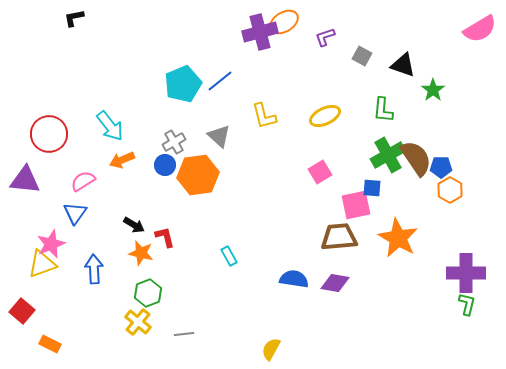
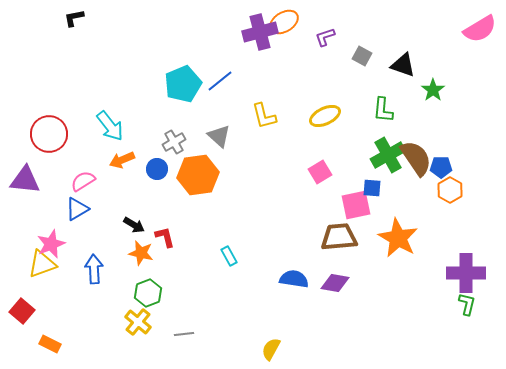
blue circle at (165, 165): moved 8 px left, 4 px down
blue triangle at (75, 213): moved 2 px right, 4 px up; rotated 25 degrees clockwise
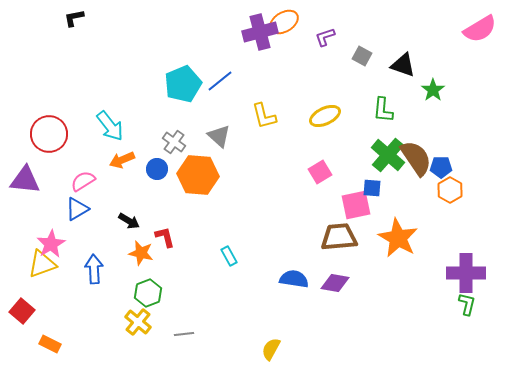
gray cross at (174, 142): rotated 25 degrees counterclockwise
green cross at (388, 155): rotated 20 degrees counterclockwise
orange hexagon at (198, 175): rotated 12 degrees clockwise
black arrow at (134, 225): moved 5 px left, 4 px up
pink star at (51, 244): rotated 8 degrees counterclockwise
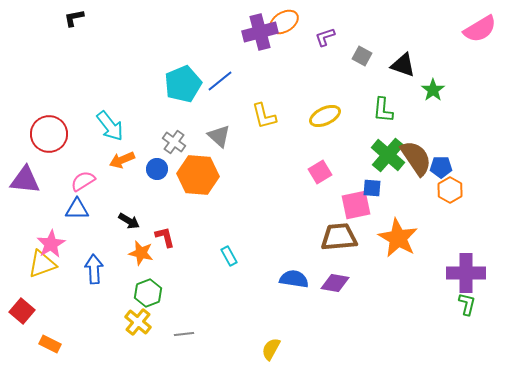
blue triangle at (77, 209): rotated 30 degrees clockwise
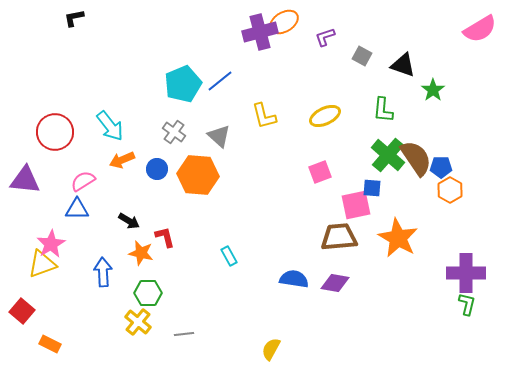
red circle at (49, 134): moved 6 px right, 2 px up
gray cross at (174, 142): moved 10 px up
pink square at (320, 172): rotated 10 degrees clockwise
blue arrow at (94, 269): moved 9 px right, 3 px down
green hexagon at (148, 293): rotated 20 degrees clockwise
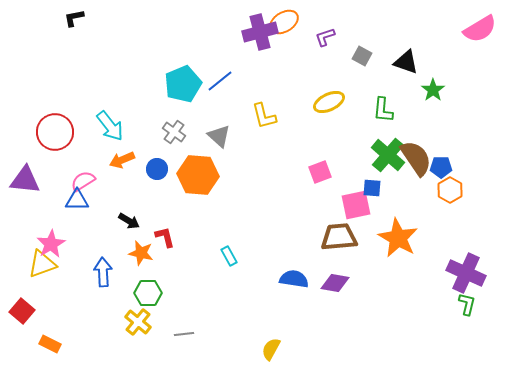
black triangle at (403, 65): moved 3 px right, 3 px up
yellow ellipse at (325, 116): moved 4 px right, 14 px up
blue triangle at (77, 209): moved 9 px up
purple cross at (466, 273): rotated 24 degrees clockwise
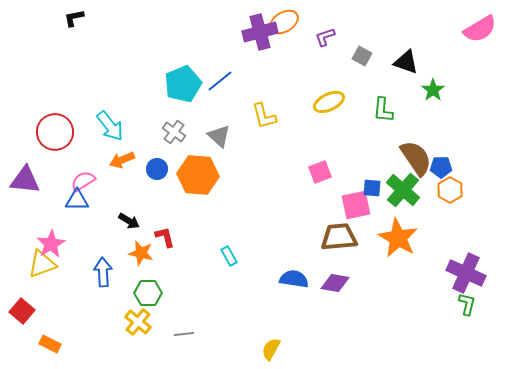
green cross at (388, 155): moved 15 px right, 35 px down
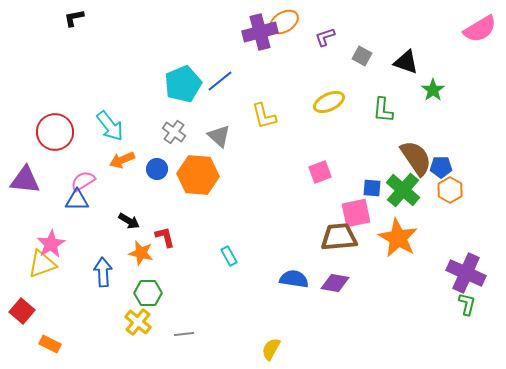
pink square at (356, 205): moved 8 px down
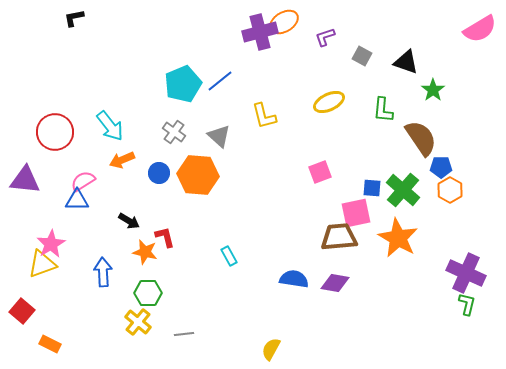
brown semicircle at (416, 158): moved 5 px right, 20 px up
blue circle at (157, 169): moved 2 px right, 4 px down
orange star at (141, 253): moved 4 px right, 1 px up
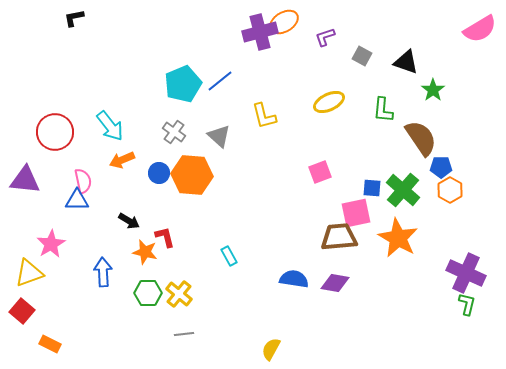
orange hexagon at (198, 175): moved 6 px left
pink semicircle at (83, 181): rotated 110 degrees clockwise
yellow triangle at (42, 264): moved 13 px left, 9 px down
yellow cross at (138, 322): moved 41 px right, 28 px up
